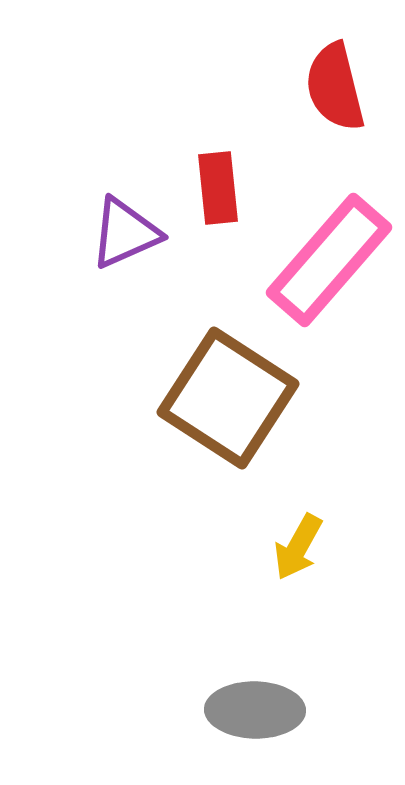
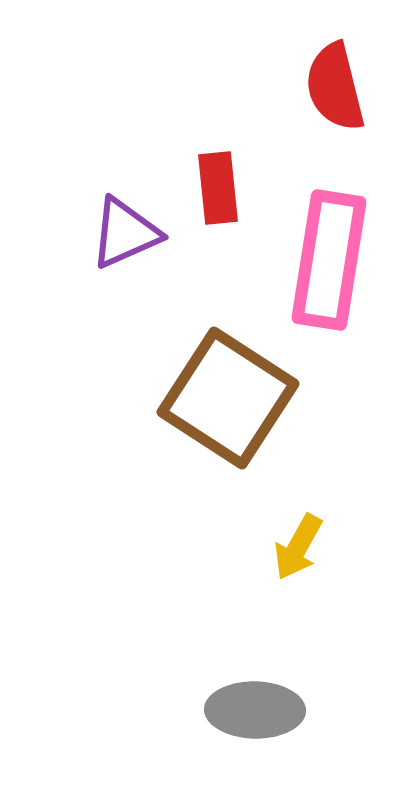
pink rectangle: rotated 32 degrees counterclockwise
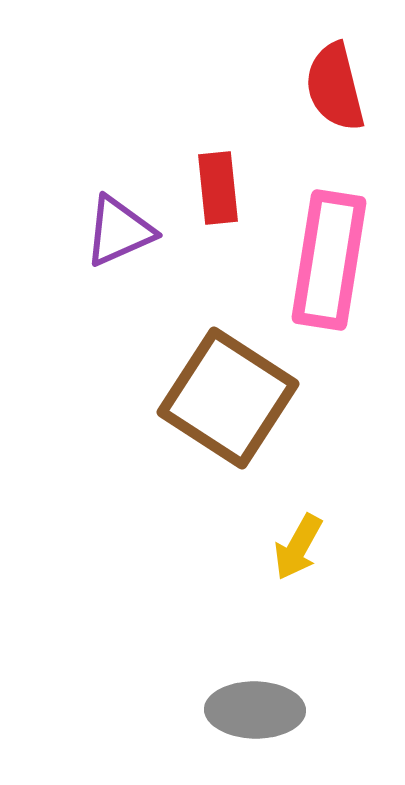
purple triangle: moved 6 px left, 2 px up
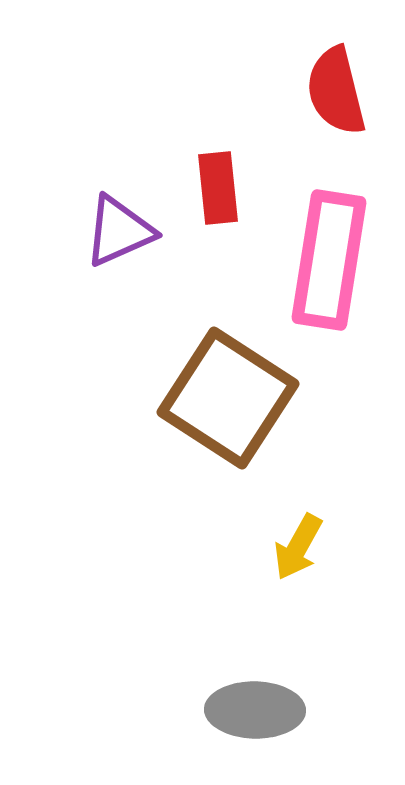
red semicircle: moved 1 px right, 4 px down
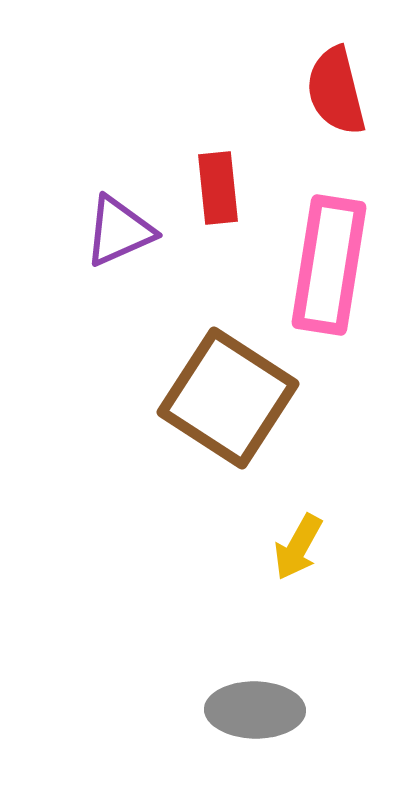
pink rectangle: moved 5 px down
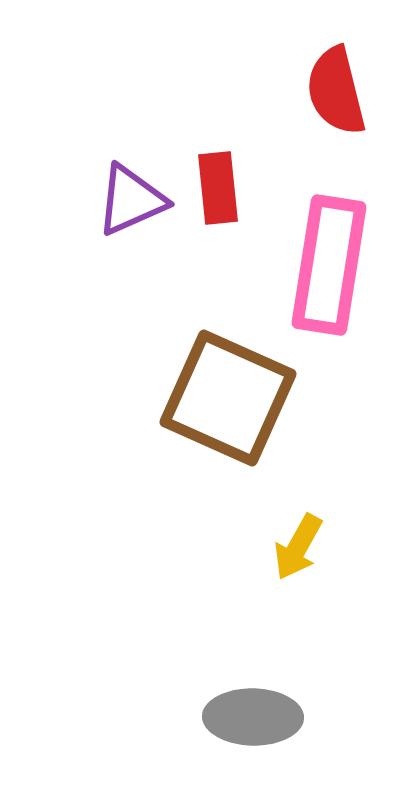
purple triangle: moved 12 px right, 31 px up
brown square: rotated 9 degrees counterclockwise
gray ellipse: moved 2 px left, 7 px down
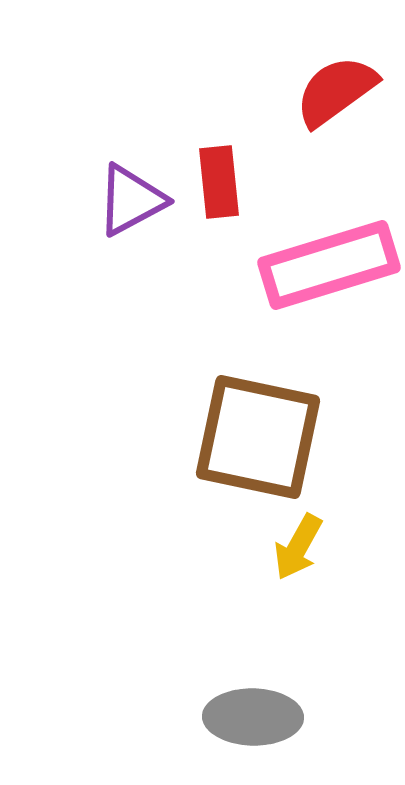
red semicircle: rotated 68 degrees clockwise
red rectangle: moved 1 px right, 6 px up
purple triangle: rotated 4 degrees counterclockwise
pink rectangle: rotated 64 degrees clockwise
brown square: moved 30 px right, 39 px down; rotated 12 degrees counterclockwise
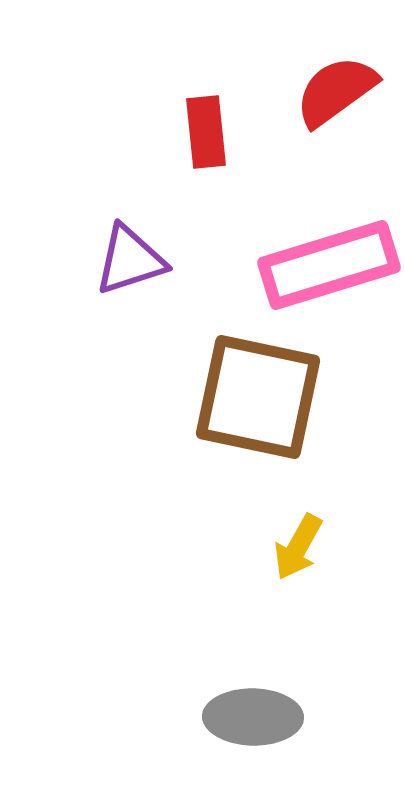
red rectangle: moved 13 px left, 50 px up
purple triangle: moved 1 px left, 60 px down; rotated 10 degrees clockwise
brown square: moved 40 px up
